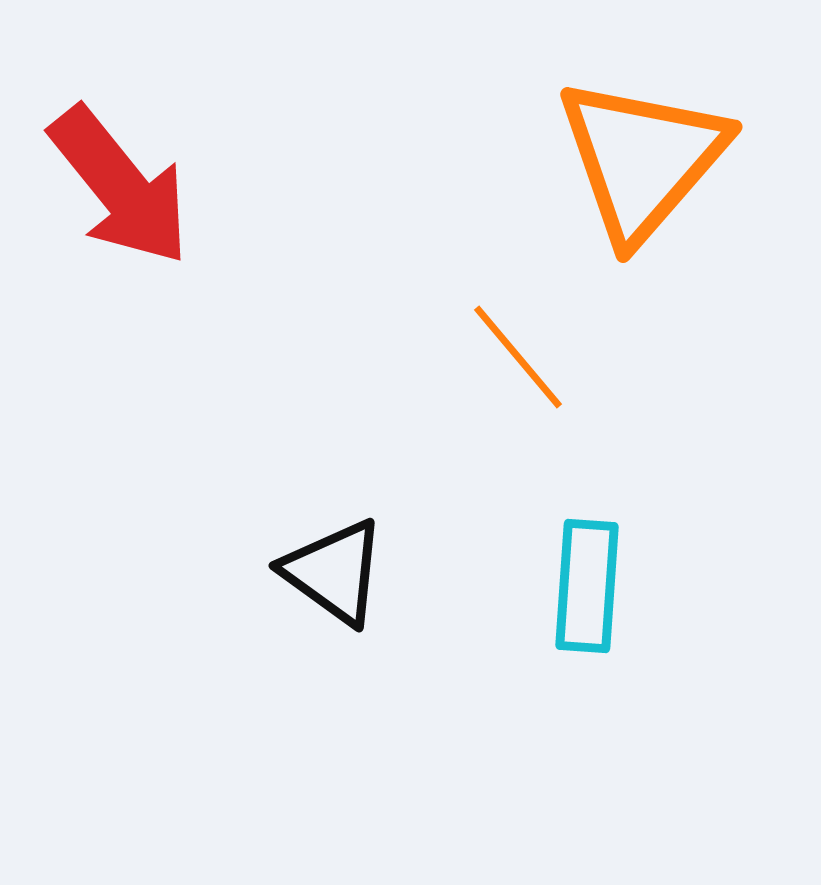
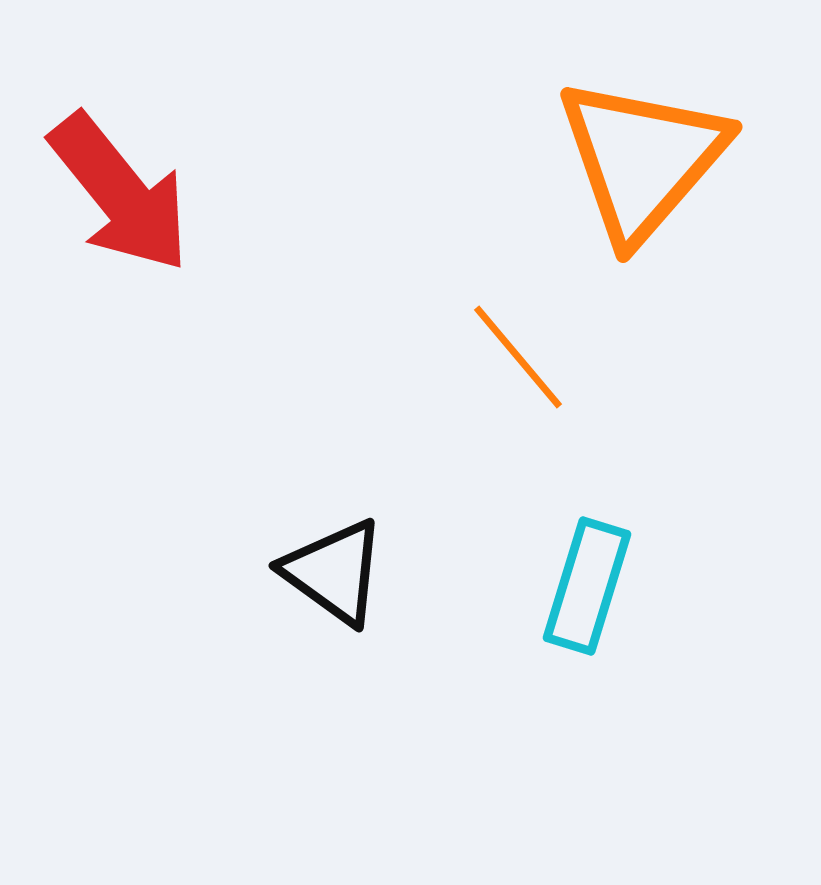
red arrow: moved 7 px down
cyan rectangle: rotated 13 degrees clockwise
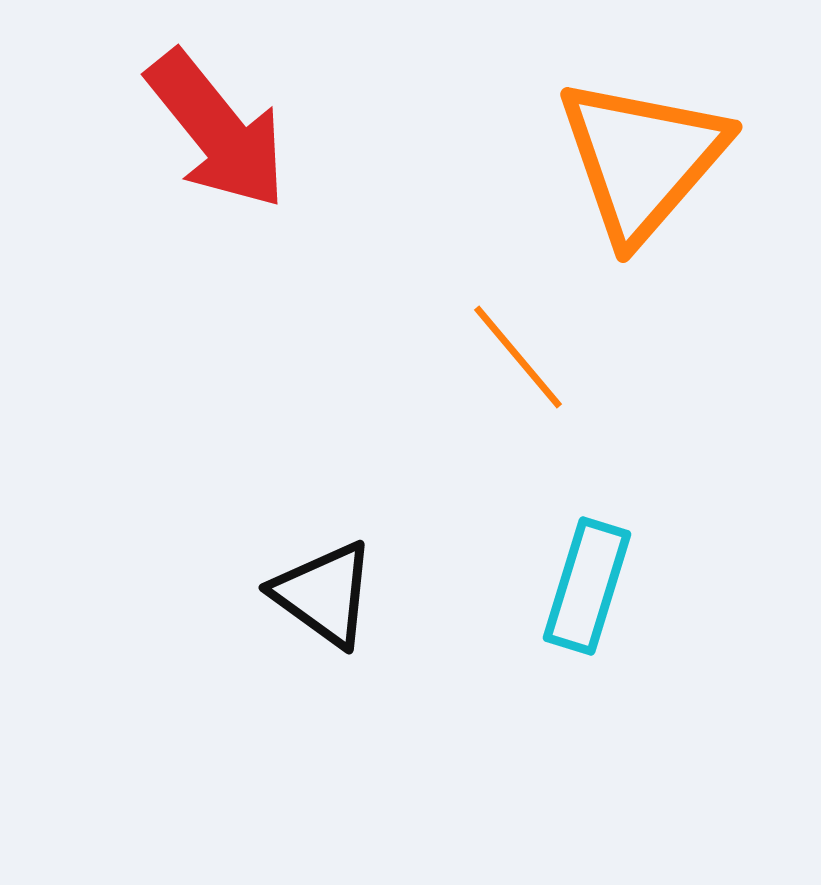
red arrow: moved 97 px right, 63 px up
black triangle: moved 10 px left, 22 px down
